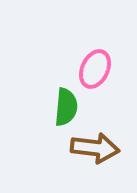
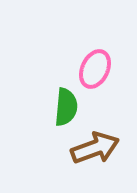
brown arrow: rotated 27 degrees counterclockwise
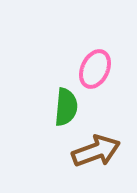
brown arrow: moved 1 px right, 3 px down
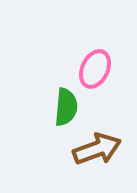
brown arrow: moved 1 px right, 2 px up
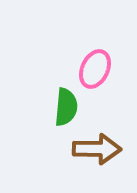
brown arrow: rotated 21 degrees clockwise
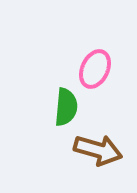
brown arrow: moved 1 px right, 1 px down; rotated 15 degrees clockwise
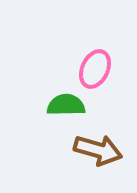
green semicircle: moved 2 px up; rotated 96 degrees counterclockwise
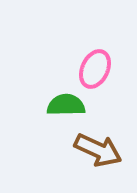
brown arrow: rotated 9 degrees clockwise
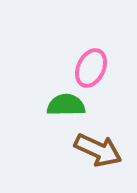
pink ellipse: moved 4 px left, 1 px up
